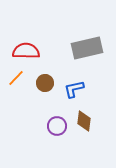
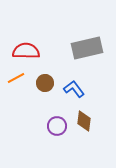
orange line: rotated 18 degrees clockwise
blue L-shape: rotated 65 degrees clockwise
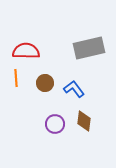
gray rectangle: moved 2 px right
orange line: rotated 66 degrees counterclockwise
purple circle: moved 2 px left, 2 px up
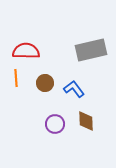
gray rectangle: moved 2 px right, 2 px down
brown diamond: moved 2 px right; rotated 10 degrees counterclockwise
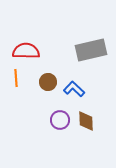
brown circle: moved 3 px right, 1 px up
blue L-shape: rotated 10 degrees counterclockwise
purple circle: moved 5 px right, 4 px up
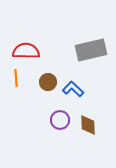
blue L-shape: moved 1 px left
brown diamond: moved 2 px right, 4 px down
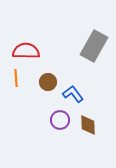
gray rectangle: moved 3 px right, 4 px up; rotated 48 degrees counterclockwise
blue L-shape: moved 5 px down; rotated 10 degrees clockwise
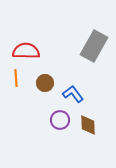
brown circle: moved 3 px left, 1 px down
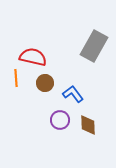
red semicircle: moved 7 px right, 6 px down; rotated 12 degrees clockwise
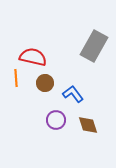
purple circle: moved 4 px left
brown diamond: rotated 15 degrees counterclockwise
